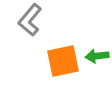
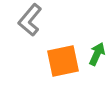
green arrow: moved 2 px up; rotated 120 degrees clockwise
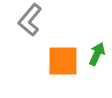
orange square: rotated 12 degrees clockwise
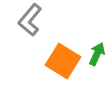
orange square: rotated 32 degrees clockwise
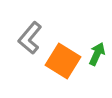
gray L-shape: moved 18 px down
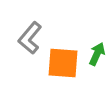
orange square: moved 2 px down; rotated 28 degrees counterclockwise
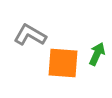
gray L-shape: moved 3 px up; rotated 80 degrees clockwise
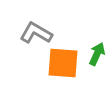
gray L-shape: moved 6 px right, 2 px up
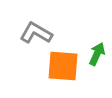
orange square: moved 3 px down
